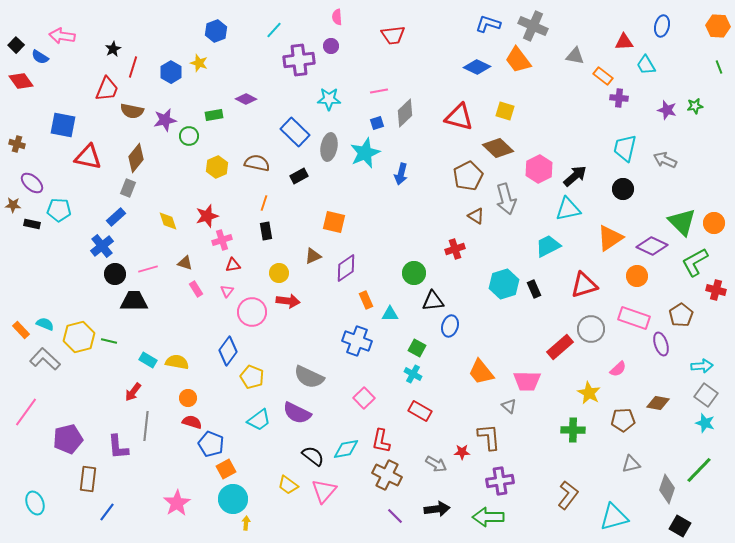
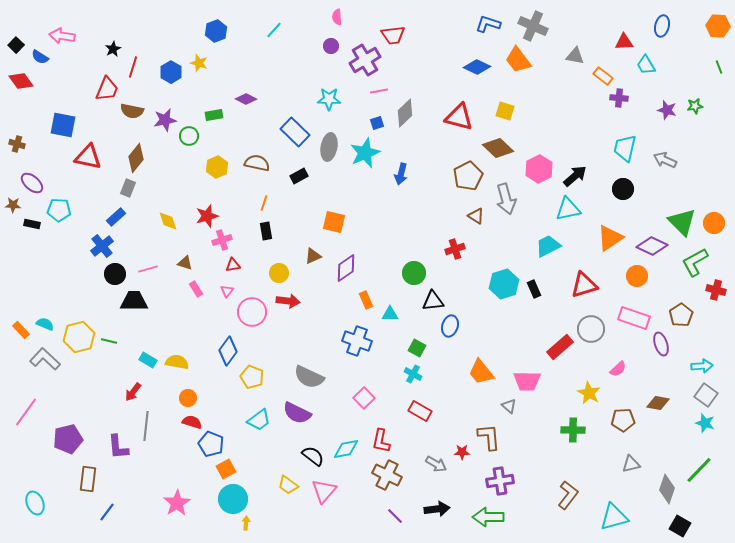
purple cross at (299, 60): moved 66 px right; rotated 24 degrees counterclockwise
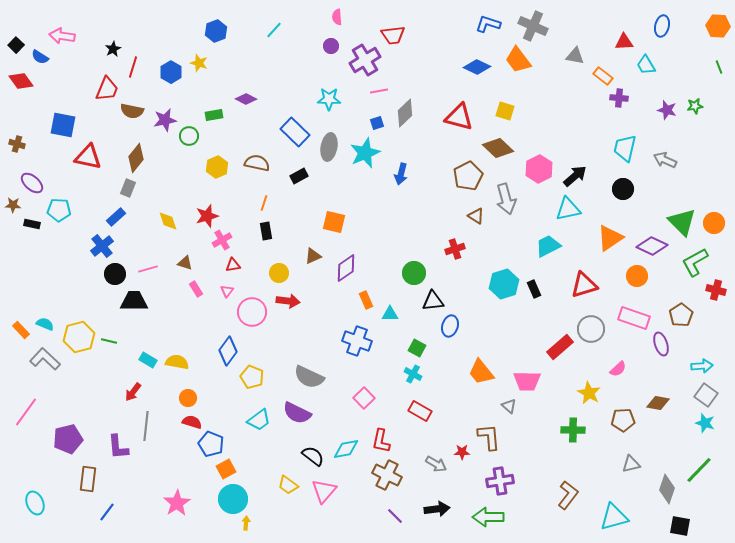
pink cross at (222, 240): rotated 12 degrees counterclockwise
black square at (680, 526): rotated 20 degrees counterclockwise
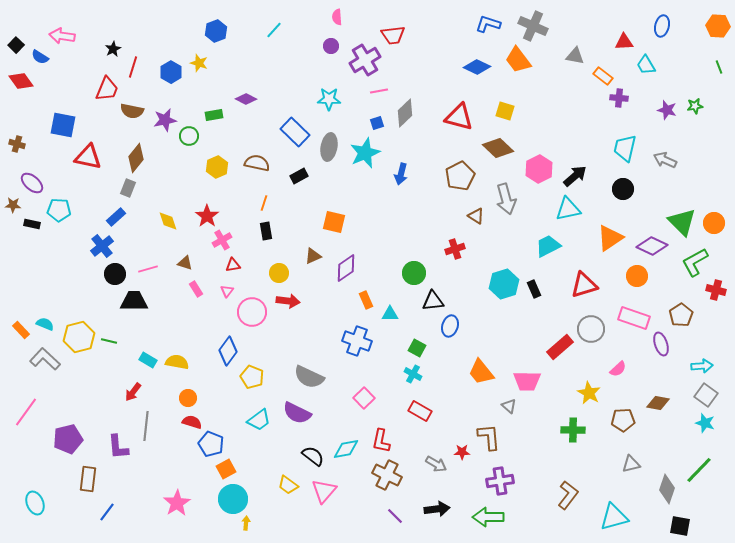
brown pentagon at (468, 176): moved 8 px left
red star at (207, 216): rotated 20 degrees counterclockwise
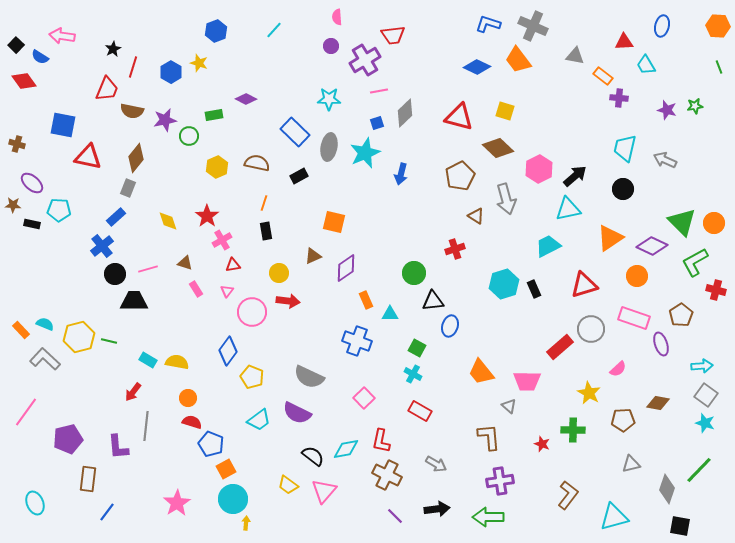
red diamond at (21, 81): moved 3 px right
red star at (462, 452): moved 80 px right, 8 px up; rotated 21 degrees clockwise
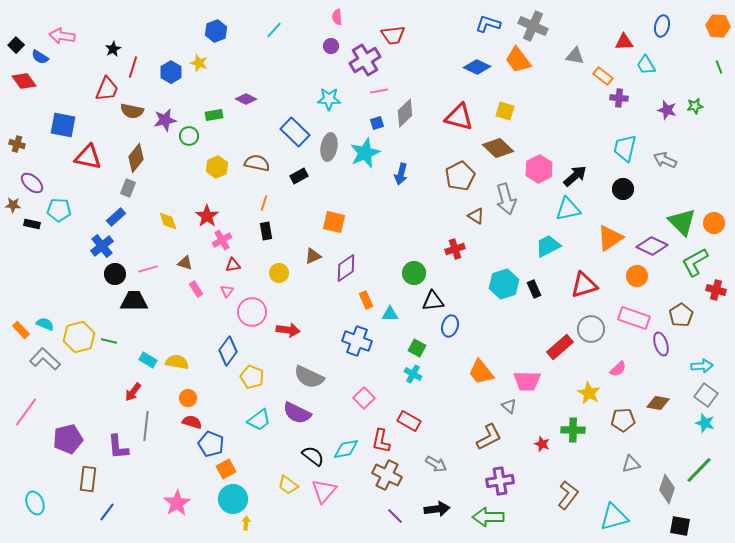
red arrow at (288, 301): moved 29 px down
red rectangle at (420, 411): moved 11 px left, 10 px down
brown L-shape at (489, 437): rotated 68 degrees clockwise
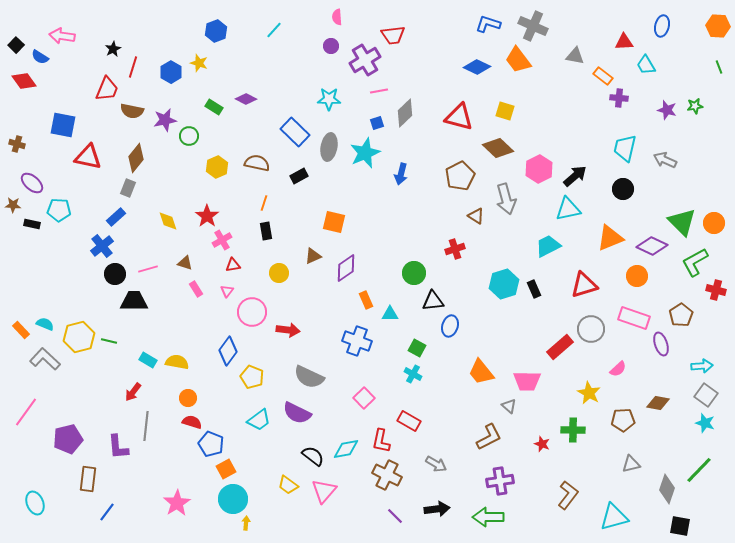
green rectangle at (214, 115): moved 8 px up; rotated 42 degrees clockwise
orange triangle at (610, 238): rotated 12 degrees clockwise
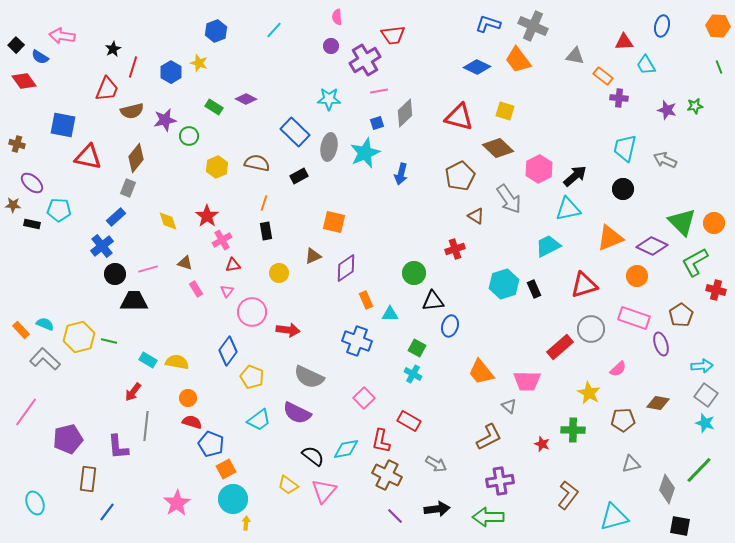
brown semicircle at (132, 111): rotated 25 degrees counterclockwise
gray arrow at (506, 199): moved 3 px right; rotated 20 degrees counterclockwise
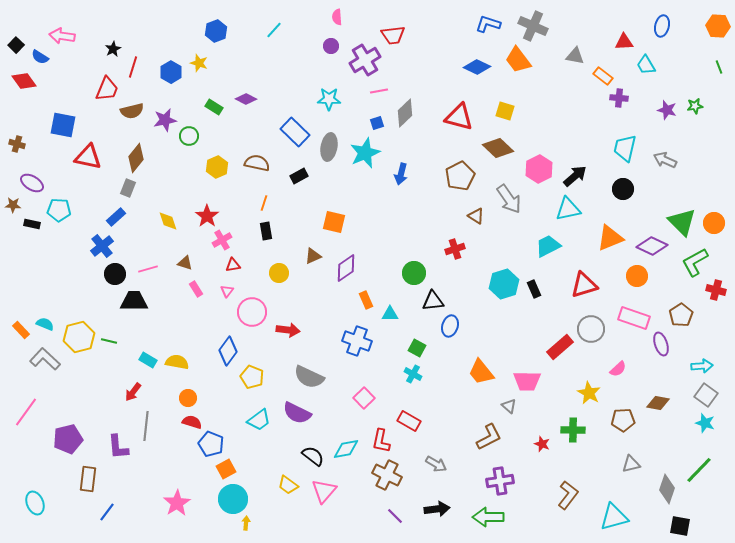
purple ellipse at (32, 183): rotated 10 degrees counterclockwise
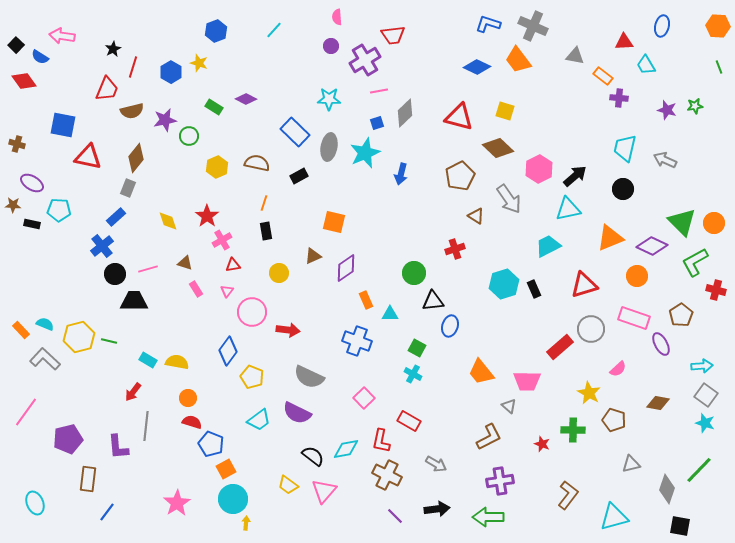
purple ellipse at (661, 344): rotated 10 degrees counterclockwise
brown pentagon at (623, 420): moved 9 px left; rotated 20 degrees clockwise
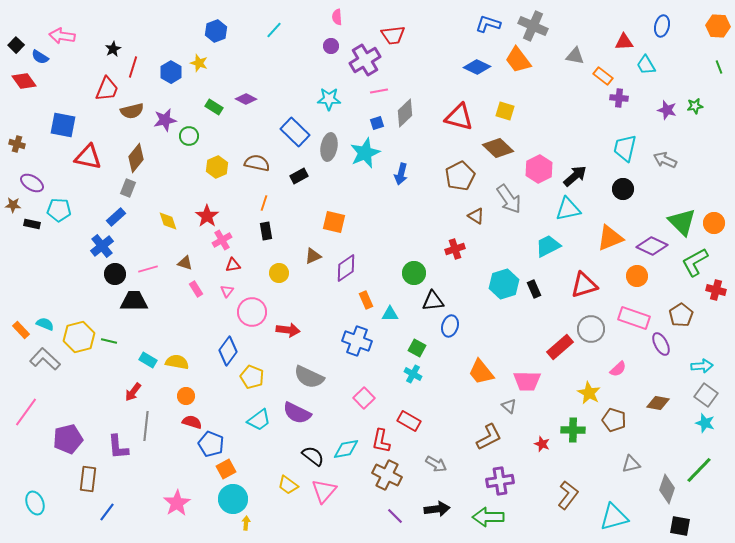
orange circle at (188, 398): moved 2 px left, 2 px up
